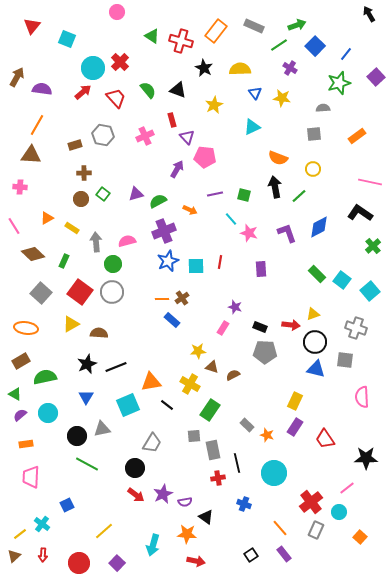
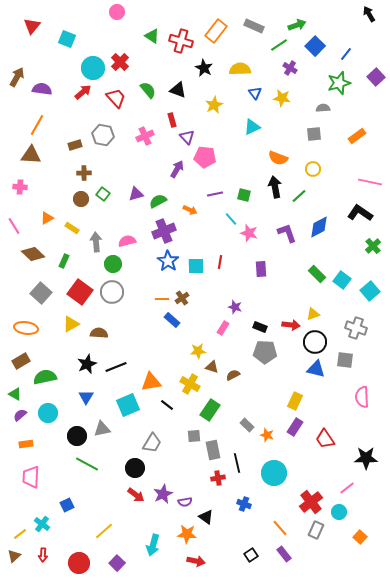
blue star at (168, 261): rotated 15 degrees counterclockwise
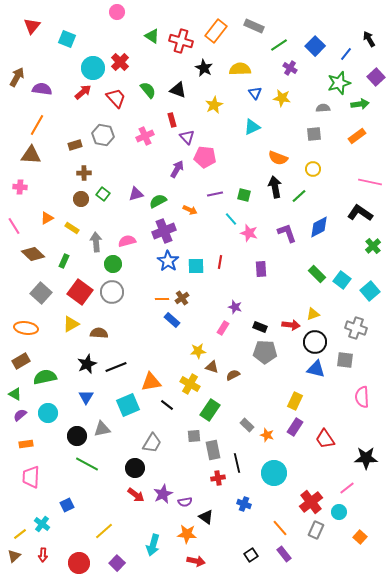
black arrow at (369, 14): moved 25 px down
green arrow at (297, 25): moved 63 px right, 79 px down; rotated 12 degrees clockwise
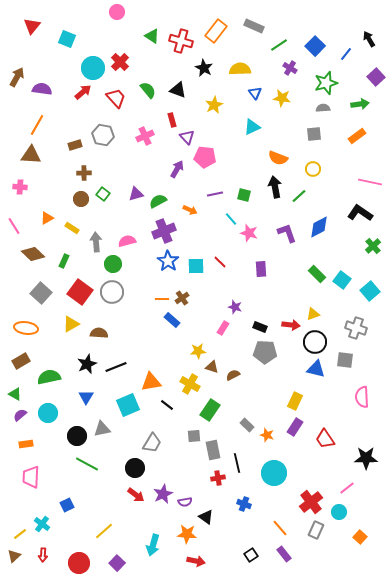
green star at (339, 83): moved 13 px left
red line at (220, 262): rotated 56 degrees counterclockwise
green semicircle at (45, 377): moved 4 px right
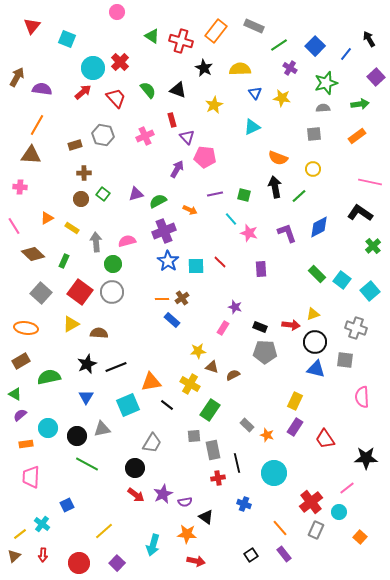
cyan circle at (48, 413): moved 15 px down
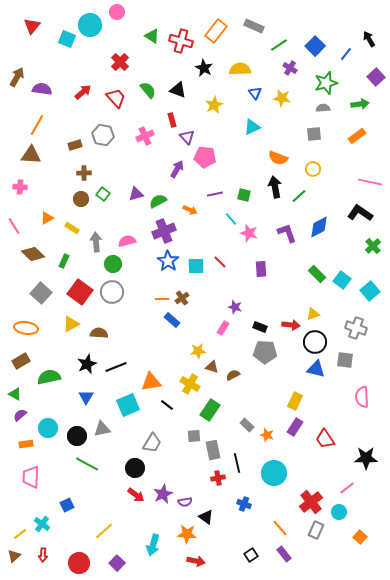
cyan circle at (93, 68): moved 3 px left, 43 px up
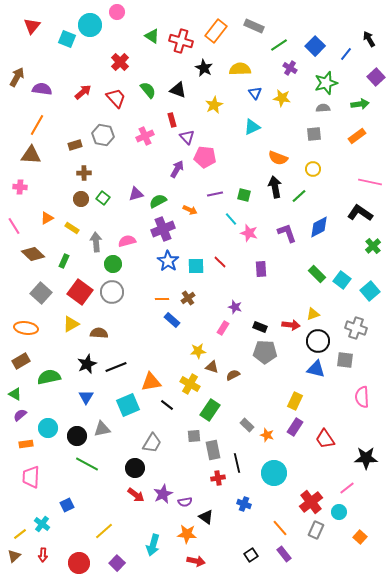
green square at (103, 194): moved 4 px down
purple cross at (164, 231): moved 1 px left, 2 px up
brown cross at (182, 298): moved 6 px right
black circle at (315, 342): moved 3 px right, 1 px up
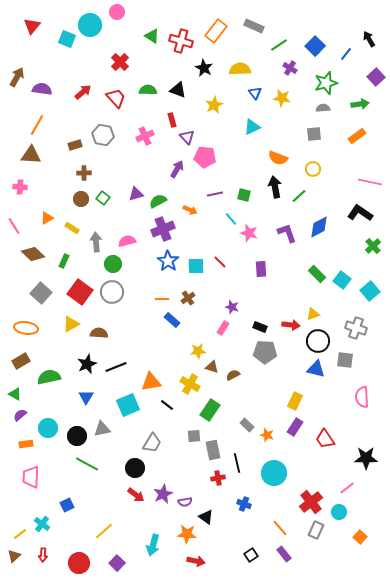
green semicircle at (148, 90): rotated 48 degrees counterclockwise
purple star at (235, 307): moved 3 px left
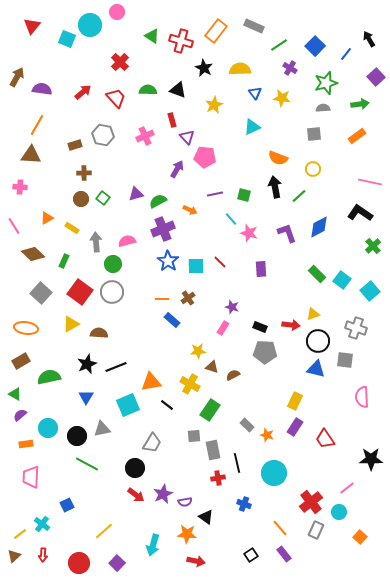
black star at (366, 458): moved 5 px right, 1 px down
